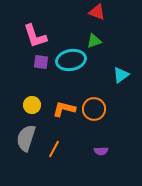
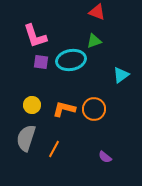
purple semicircle: moved 4 px right, 6 px down; rotated 40 degrees clockwise
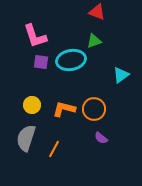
purple semicircle: moved 4 px left, 19 px up
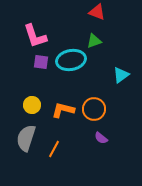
orange L-shape: moved 1 px left, 1 px down
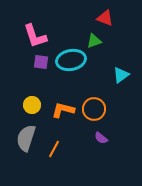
red triangle: moved 8 px right, 6 px down
